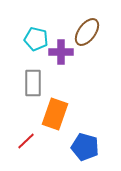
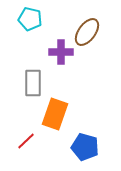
cyan pentagon: moved 6 px left, 20 px up
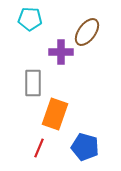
cyan pentagon: rotated 10 degrees counterclockwise
red line: moved 13 px right, 7 px down; rotated 24 degrees counterclockwise
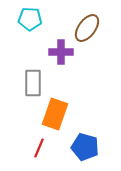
brown ellipse: moved 4 px up
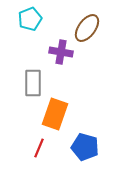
cyan pentagon: rotated 25 degrees counterclockwise
purple cross: rotated 10 degrees clockwise
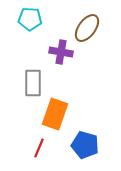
cyan pentagon: rotated 25 degrees clockwise
blue pentagon: moved 2 px up
